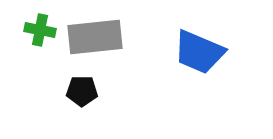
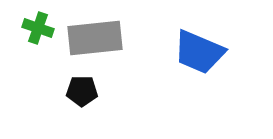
green cross: moved 2 px left, 2 px up; rotated 8 degrees clockwise
gray rectangle: moved 1 px down
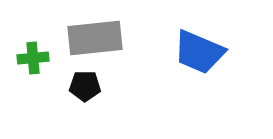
green cross: moved 5 px left, 30 px down; rotated 24 degrees counterclockwise
black pentagon: moved 3 px right, 5 px up
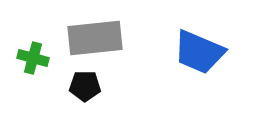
green cross: rotated 20 degrees clockwise
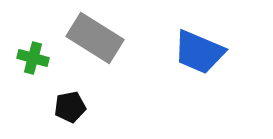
gray rectangle: rotated 38 degrees clockwise
black pentagon: moved 15 px left, 21 px down; rotated 12 degrees counterclockwise
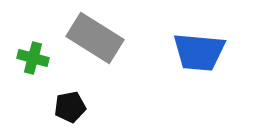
blue trapezoid: rotated 18 degrees counterclockwise
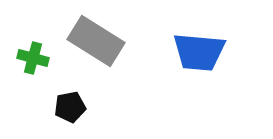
gray rectangle: moved 1 px right, 3 px down
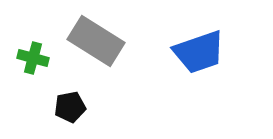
blue trapezoid: rotated 24 degrees counterclockwise
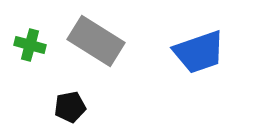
green cross: moved 3 px left, 13 px up
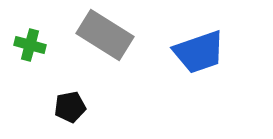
gray rectangle: moved 9 px right, 6 px up
